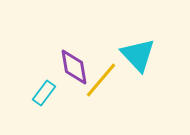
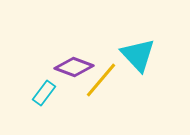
purple diamond: rotated 60 degrees counterclockwise
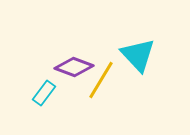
yellow line: rotated 9 degrees counterclockwise
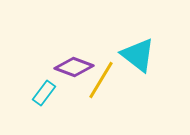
cyan triangle: rotated 9 degrees counterclockwise
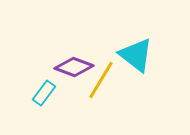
cyan triangle: moved 2 px left
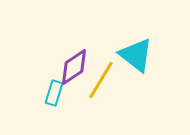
purple diamond: rotated 54 degrees counterclockwise
cyan rectangle: moved 10 px right; rotated 20 degrees counterclockwise
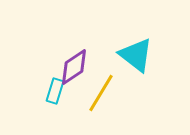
yellow line: moved 13 px down
cyan rectangle: moved 1 px right, 2 px up
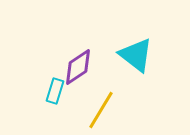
purple diamond: moved 4 px right
yellow line: moved 17 px down
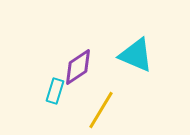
cyan triangle: rotated 15 degrees counterclockwise
